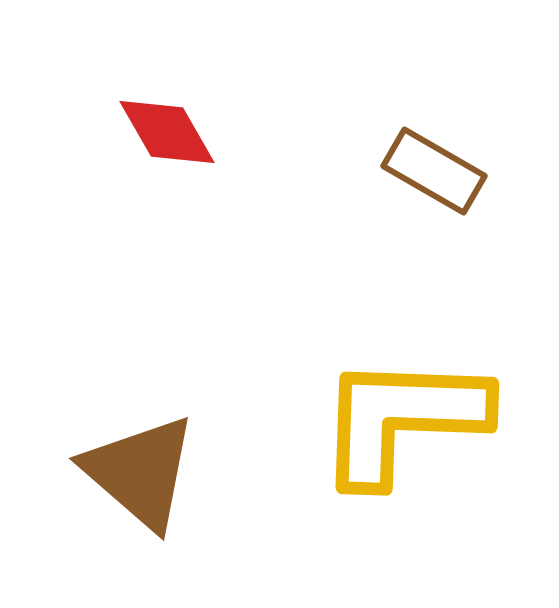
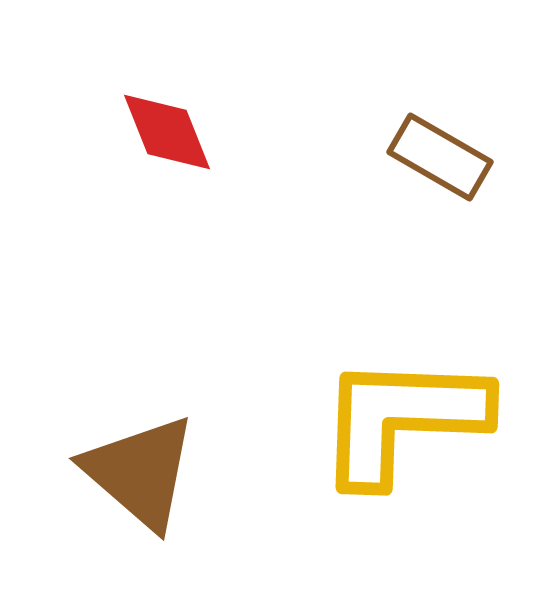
red diamond: rotated 8 degrees clockwise
brown rectangle: moved 6 px right, 14 px up
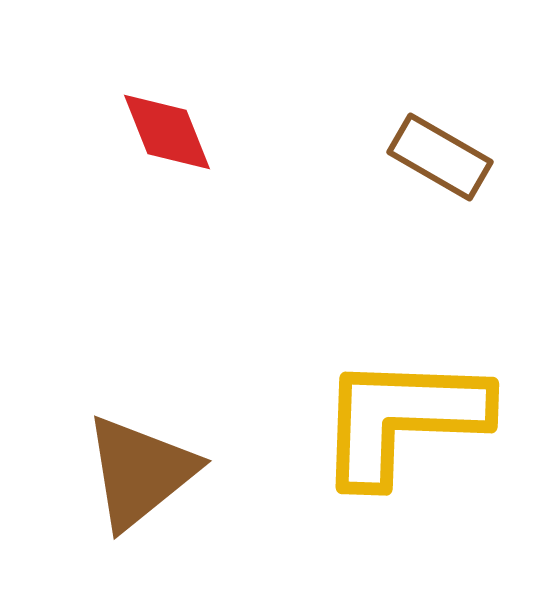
brown triangle: rotated 40 degrees clockwise
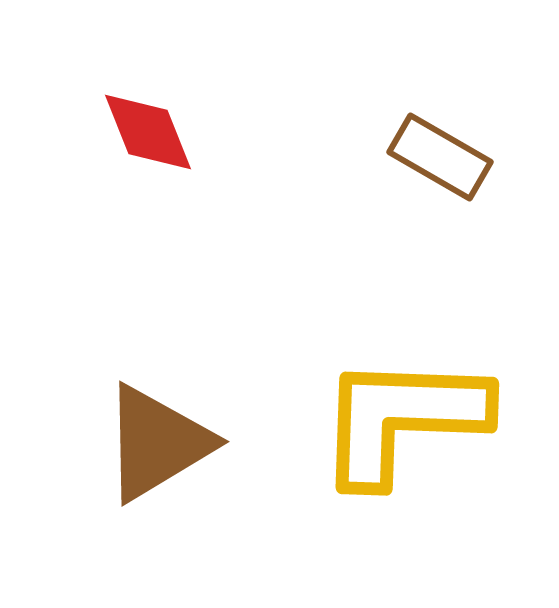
red diamond: moved 19 px left
brown triangle: moved 17 px right, 29 px up; rotated 8 degrees clockwise
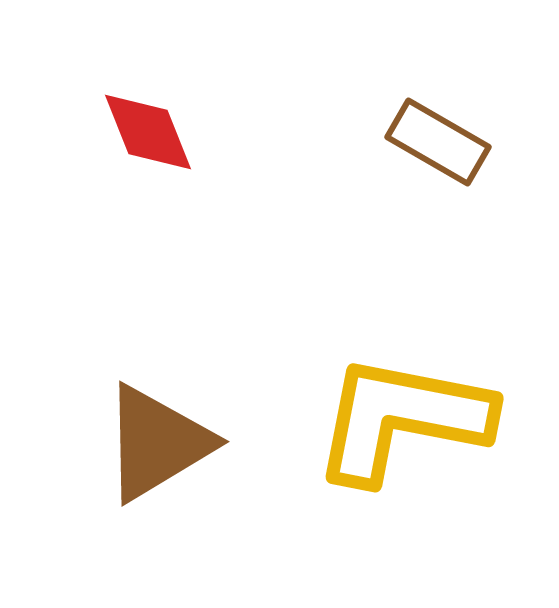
brown rectangle: moved 2 px left, 15 px up
yellow L-shape: rotated 9 degrees clockwise
